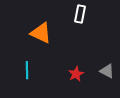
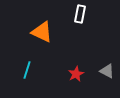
orange triangle: moved 1 px right, 1 px up
cyan line: rotated 18 degrees clockwise
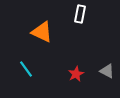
cyan line: moved 1 px left, 1 px up; rotated 54 degrees counterclockwise
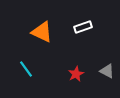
white rectangle: moved 3 px right, 13 px down; rotated 60 degrees clockwise
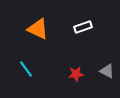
orange triangle: moved 4 px left, 3 px up
red star: rotated 21 degrees clockwise
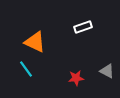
orange triangle: moved 3 px left, 13 px down
red star: moved 4 px down
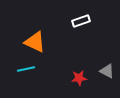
white rectangle: moved 2 px left, 6 px up
cyan line: rotated 66 degrees counterclockwise
red star: moved 3 px right
